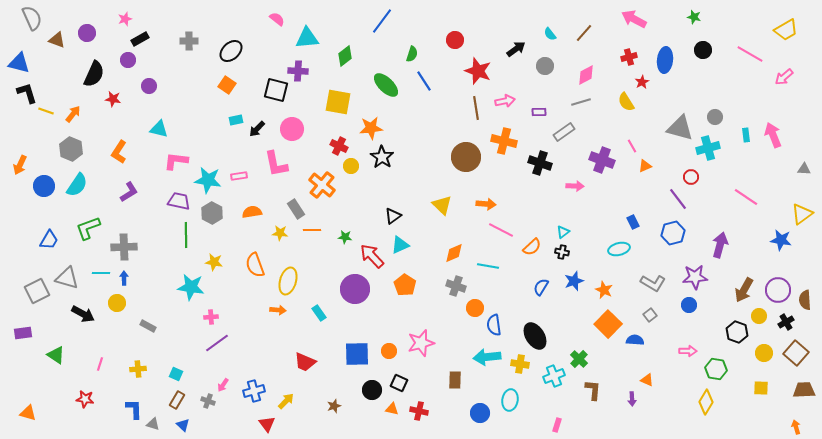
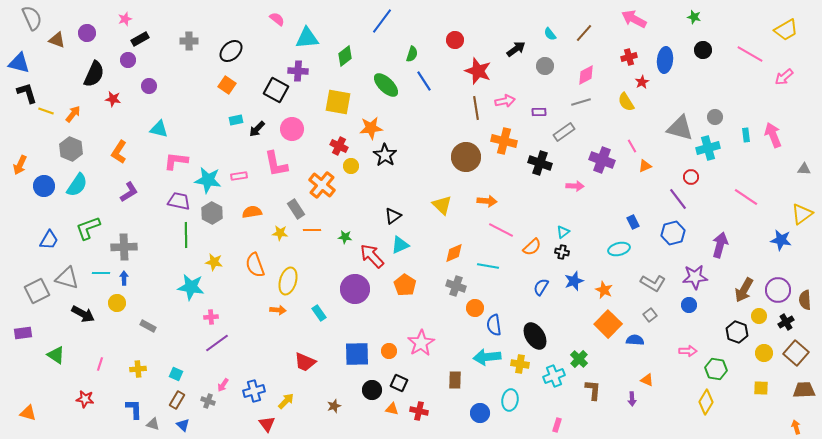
black square at (276, 90): rotated 15 degrees clockwise
black star at (382, 157): moved 3 px right, 2 px up
orange arrow at (486, 204): moved 1 px right, 3 px up
pink star at (421, 343): rotated 16 degrees counterclockwise
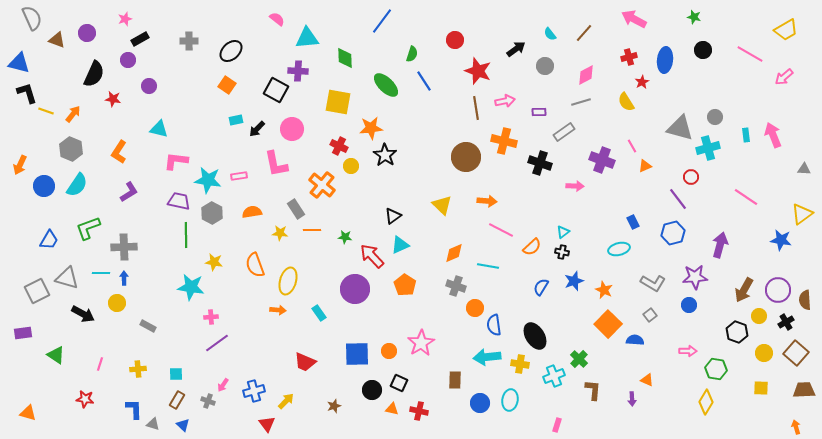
green diamond at (345, 56): moved 2 px down; rotated 55 degrees counterclockwise
cyan square at (176, 374): rotated 24 degrees counterclockwise
blue circle at (480, 413): moved 10 px up
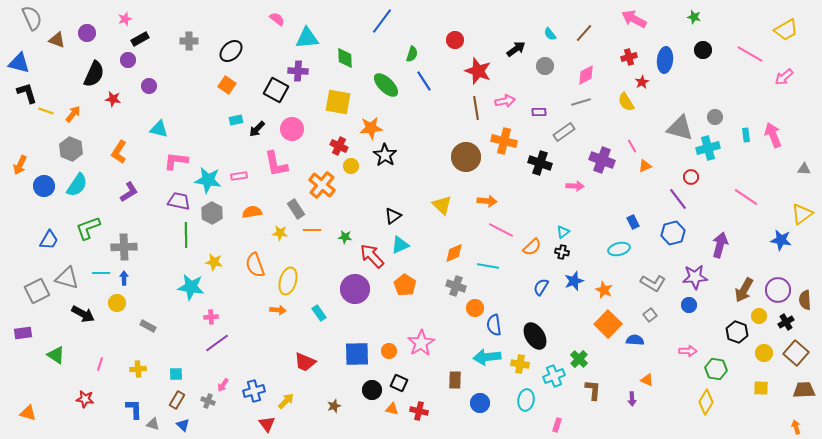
cyan ellipse at (510, 400): moved 16 px right
